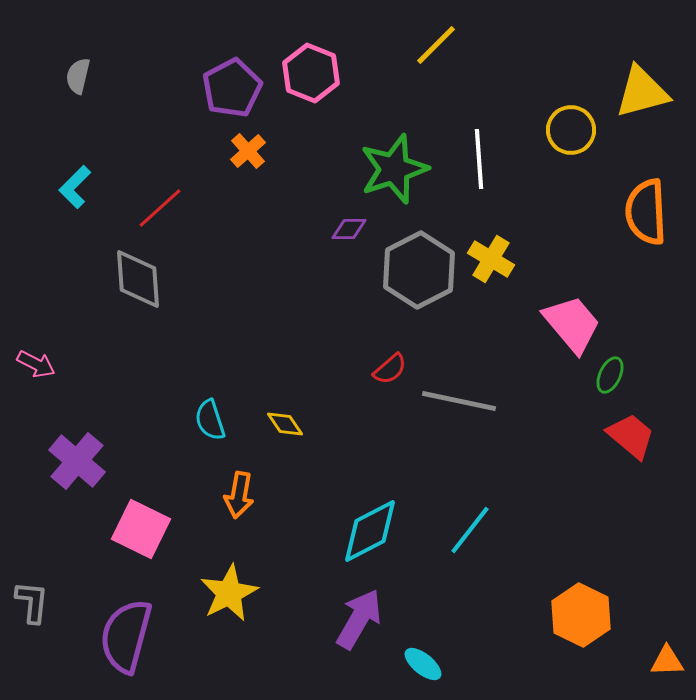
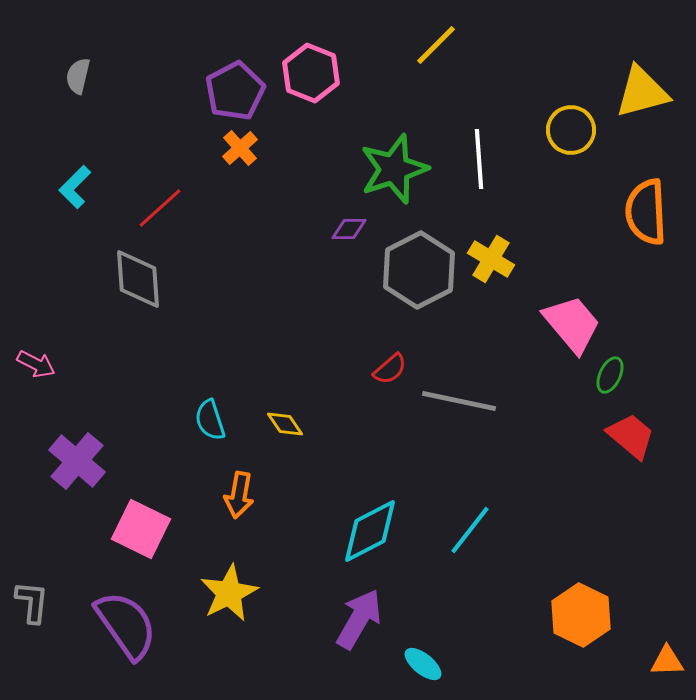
purple pentagon: moved 3 px right, 3 px down
orange cross: moved 8 px left, 3 px up
purple semicircle: moved 11 px up; rotated 130 degrees clockwise
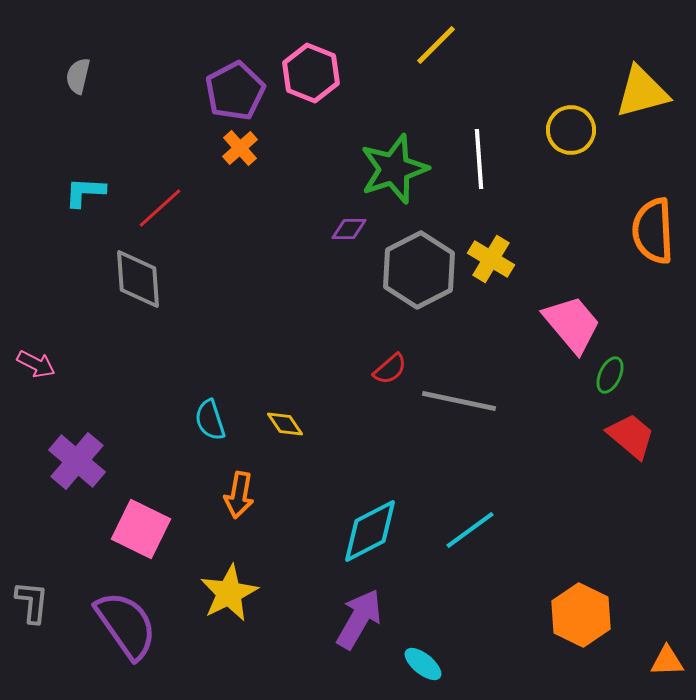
cyan L-shape: moved 10 px right, 5 px down; rotated 48 degrees clockwise
orange semicircle: moved 7 px right, 19 px down
cyan line: rotated 16 degrees clockwise
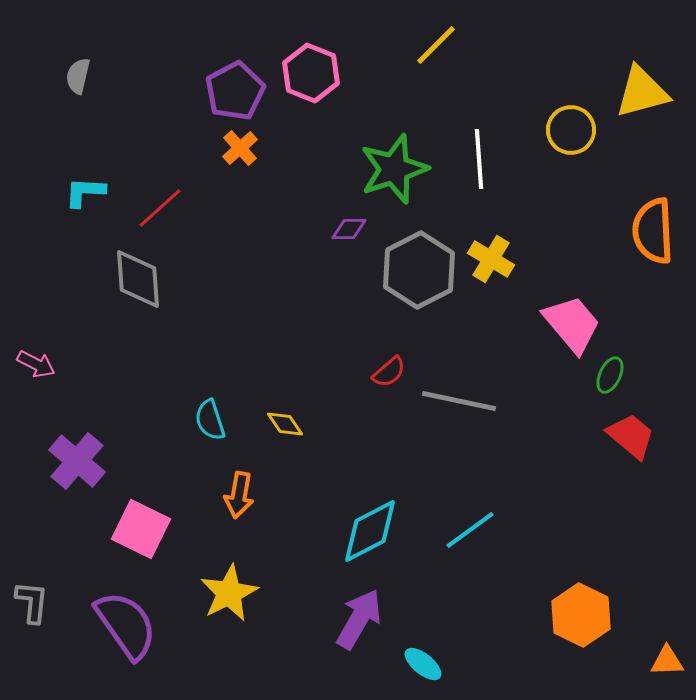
red semicircle: moved 1 px left, 3 px down
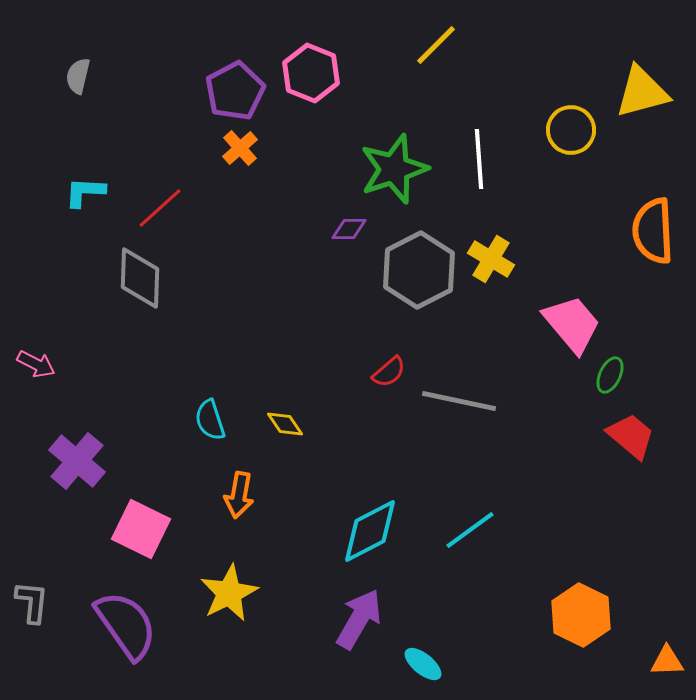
gray diamond: moved 2 px right, 1 px up; rotated 6 degrees clockwise
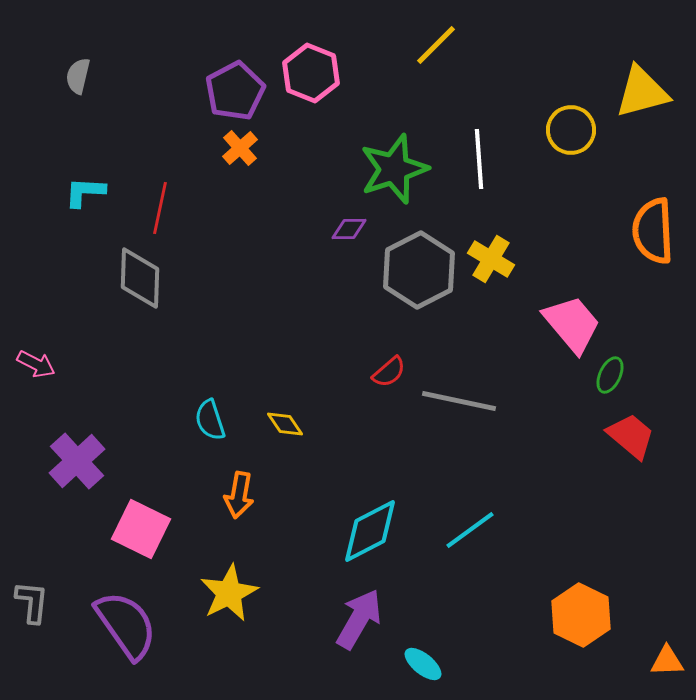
red line: rotated 36 degrees counterclockwise
purple cross: rotated 8 degrees clockwise
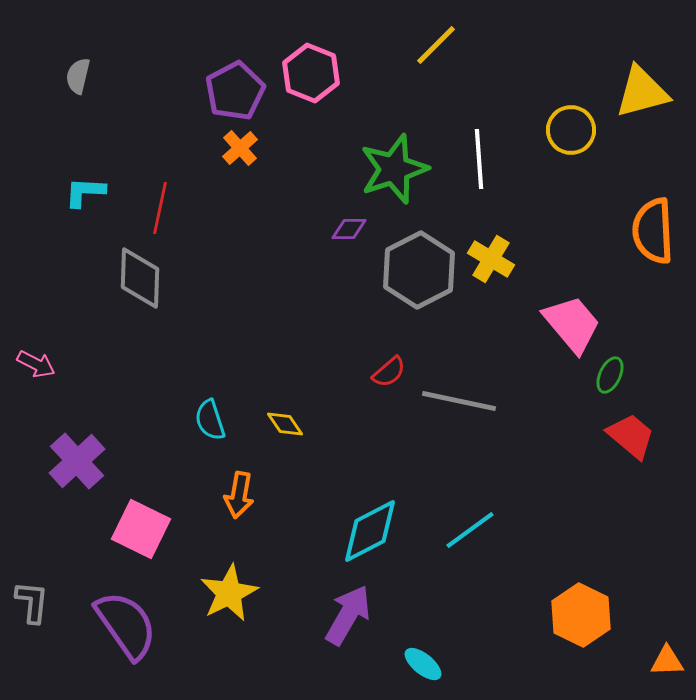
purple arrow: moved 11 px left, 4 px up
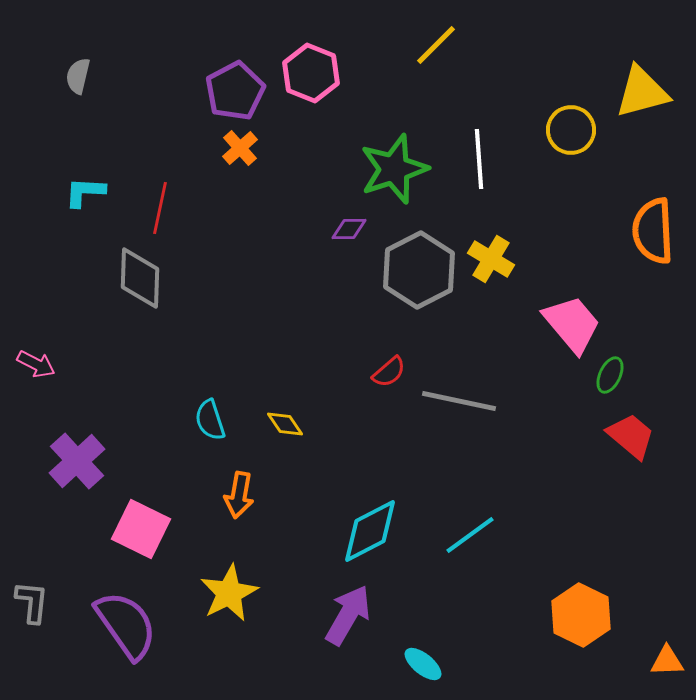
cyan line: moved 5 px down
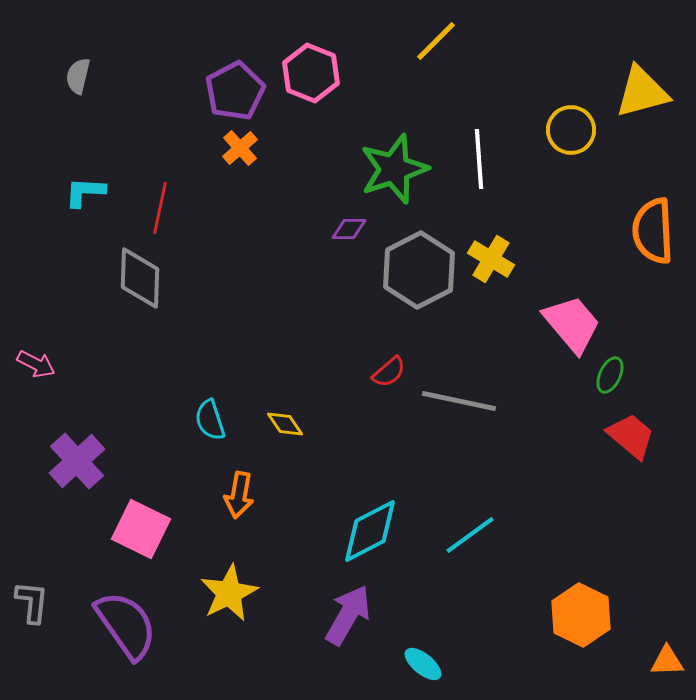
yellow line: moved 4 px up
